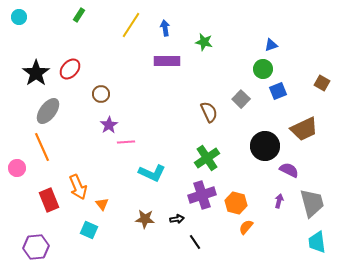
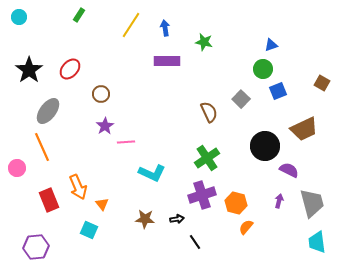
black star: moved 7 px left, 3 px up
purple star: moved 4 px left, 1 px down
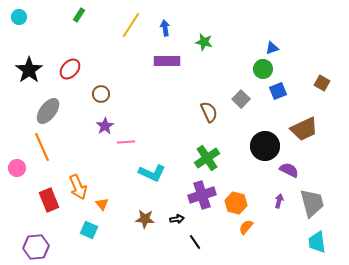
blue triangle: moved 1 px right, 3 px down
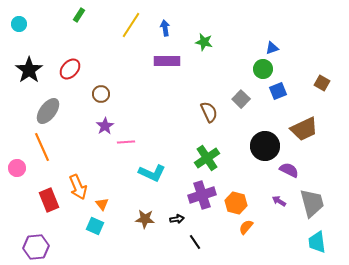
cyan circle: moved 7 px down
purple arrow: rotated 72 degrees counterclockwise
cyan square: moved 6 px right, 4 px up
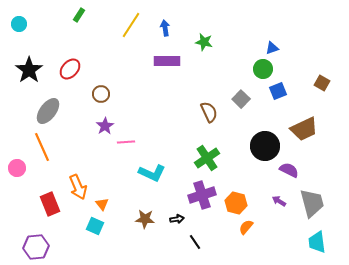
red rectangle: moved 1 px right, 4 px down
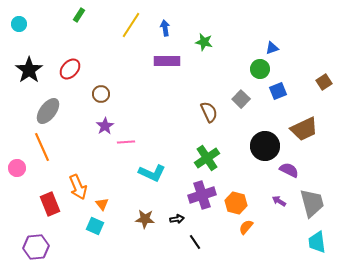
green circle: moved 3 px left
brown square: moved 2 px right, 1 px up; rotated 28 degrees clockwise
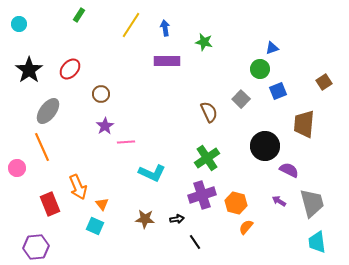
brown trapezoid: moved 5 px up; rotated 120 degrees clockwise
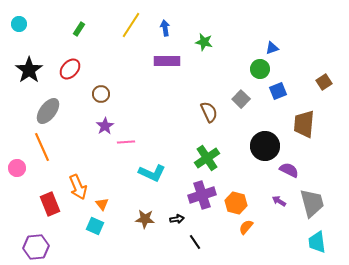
green rectangle: moved 14 px down
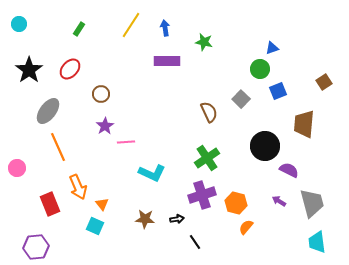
orange line: moved 16 px right
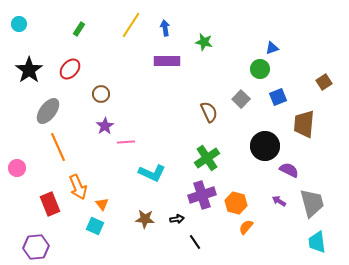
blue square: moved 6 px down
